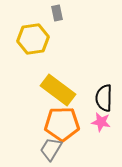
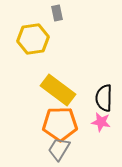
orange pentagon: moved 2 px left
gray trapezoid: moved 8 px right
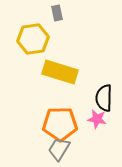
yellow rectangle: moved 2 px right, 18 px up; rotated 20 degrees counterclockwise
pink star: moved 4 px left, 3 px up
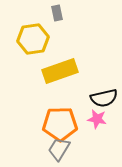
yellow rectangle: moved 1 px up; rotated 36 degrees counterclockwise
black semicircle: rotated 104 degrees counterclockwise
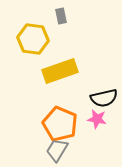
gray rectangle: moved 4 px right, 3 px down
yellow hexagon: rotated 16 degrees clockwise
orange pentagon: rotated 24 degrees clockwise
gray trapezoid: moved 2 px left, 1 px down
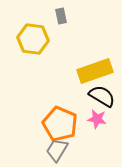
yellow rectangle: moved 35 px right
black semicircle: moved 2 px left, 2 px up; rotated 136 degrees counterclockwise
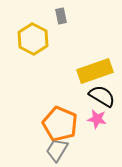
yellow hexagon: rotated 20 degrees clockwise
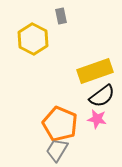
black semicircle: rotated 112 degrees clockwise
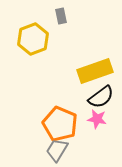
yellow hexagon: rotated 12 degrees clockwise
black semicircle: moved 1 px left, 1 px down
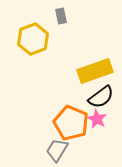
pink star: rotated 18 degrees clockwise
orange pentagon: moved 11 px right, 1 px up
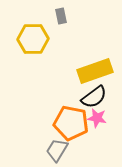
yellow hexagon: rotated 20 degrees clockwise
black semicircle: moved 7 px left
pink star: moved 1 px up; rotated 18 degrees counterclockwise
orange pentagon: rotated 12 degrees counterclockwise
